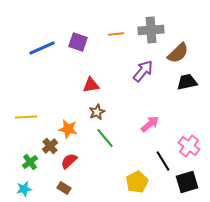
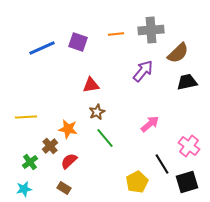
black line: moved 1 px left, 3 px down
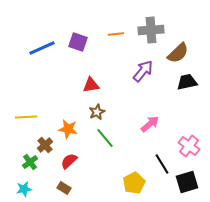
brown cross: moved 5 px left, 1 px up
yellow pentagon: moved 3 px left, 1 px down
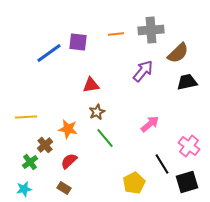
purple square: rotated 12 degrees counterclockwise
blue line: moved 7 px right, 5 px down; rotated 12 degrees counterclockwise
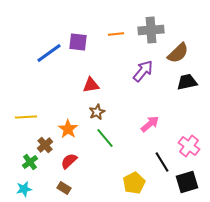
orange star: rotated 24 degrees clockwise
black line: moved 2 px up
